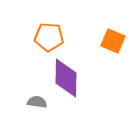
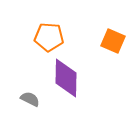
gray semicircle: moved 7 px left, 3 px up; rotated 18 degrees clockwise
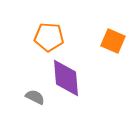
purple diamond: rotated 6 degrees counterclockwise
gray semicircle: moved 5 px right, 2 px up
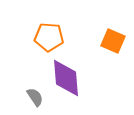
gray semicircle: rotated 30 degrees clockwise
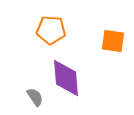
orange pentagon: moved 2 px right, 7 px up
orange square: rotated 15 degrees counterclockwise
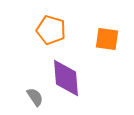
orange pentagon: rotated 12 degrees clockwise
orange square: moved 6 px left, 2 px up
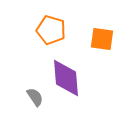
orange square: moved 5 px left
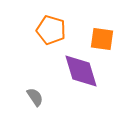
purple diamond: moved 15 px right, 7 px up; rotated 12 degrees counterclockwise
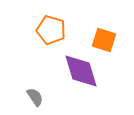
orange square: moved 2 px right, 1 px down; rotated 10 degrees clockwise
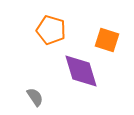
orange square: moved 3 px right
